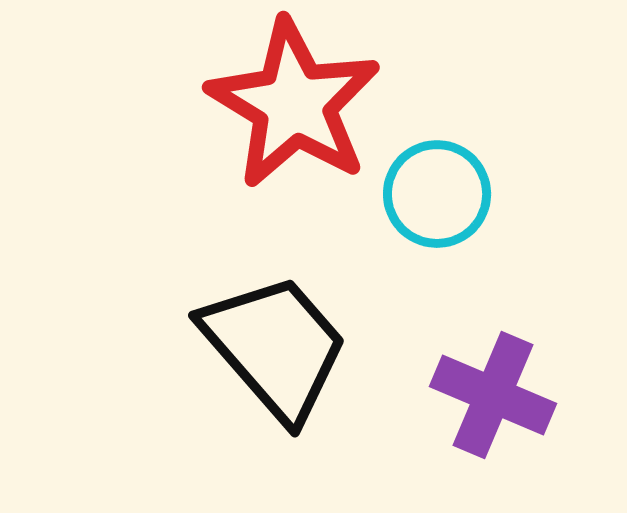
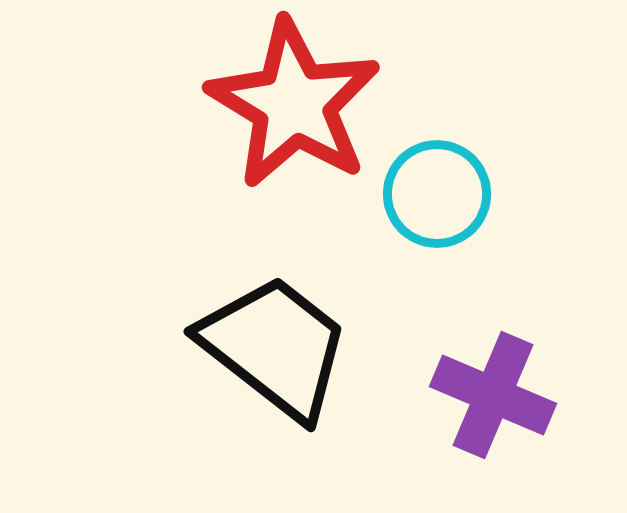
black trapezoid: rotated 11 degrees counterclockwise
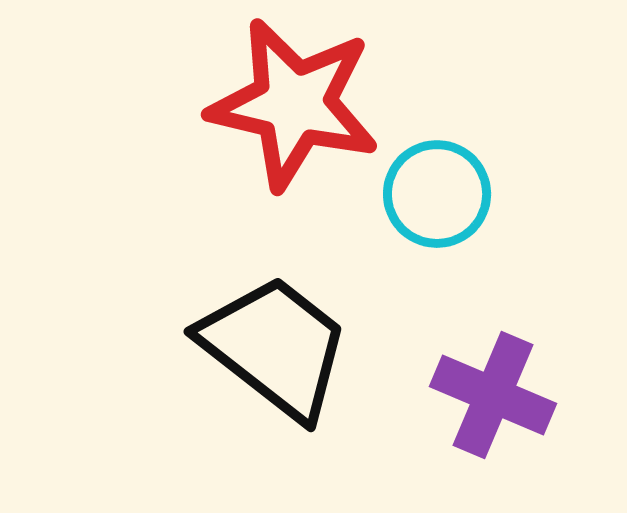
red star: rotated 18 degrees counterclockwise
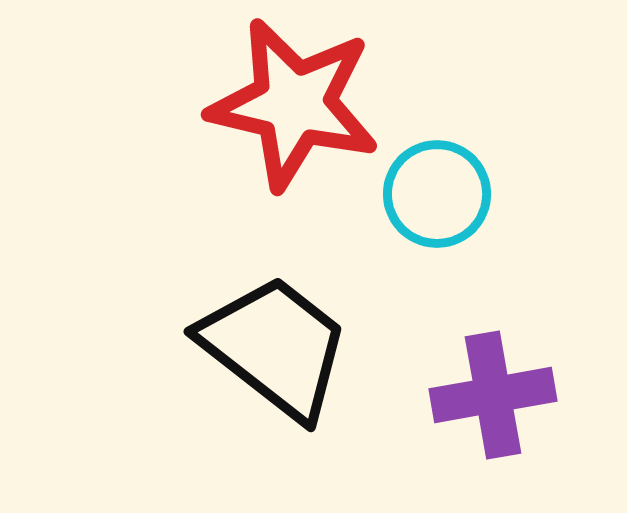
purple cross: rotated 33 degrees counterclockwise
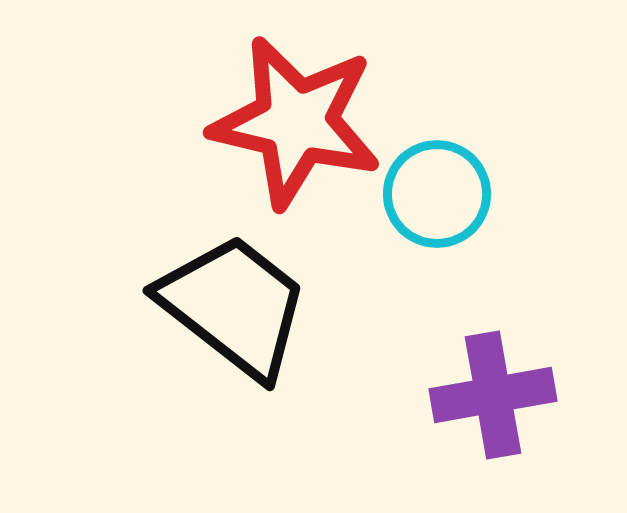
red star: moved 2 px right, 18 px down
black trapezoid: moved 41 px left, 41 px up
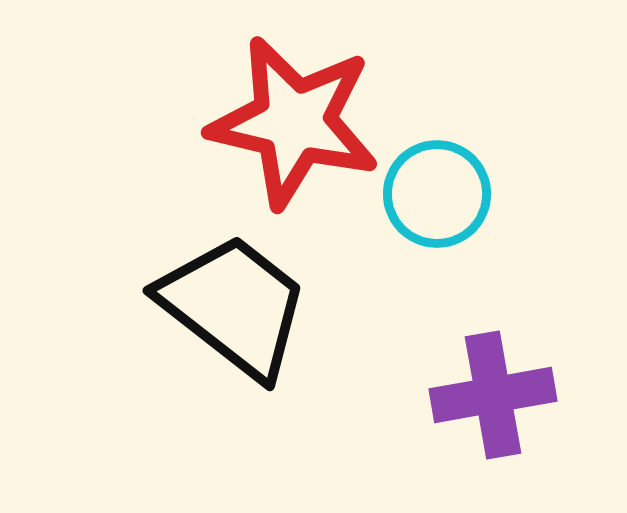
red star: moved 2 px left
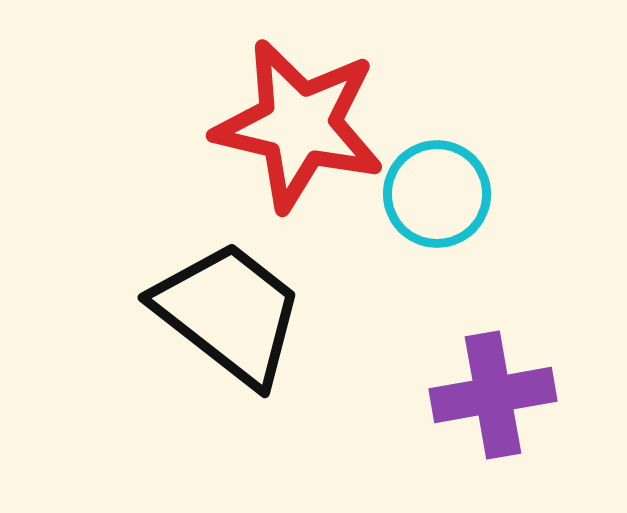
red star: moved 5 px right, 3 px down
black trapezoid: moved 5 px left, 7 px down
